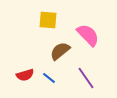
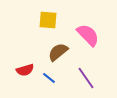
brown semicircle: moved 2 px left, 1 px down
red semicircle: moved 5 px up
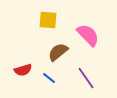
red semicircle: moved 2 px left
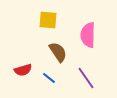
pink semicircle: rotated 135 degrees counterclockwise
brown semicircle: rotated 95 degrees clockwise
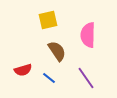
yellow square: rotated 18 degrees counterclockwise
brown semicircle: moved 1 px left, 1 px up
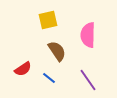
red semicircle: moved 1 px up; rotated 18 degrees counterclockwise
purple line: moved 2 px right, 2 px down
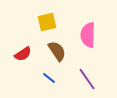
yellow square: moved 1 px left, 2 px down
red semicircle: moved 15 px up
purple line: moved 1 px left, 1 px up
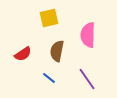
yellow square: moved 2 px right, 4 px up
brown semicircle: rotated 135 degrees counterclockwise
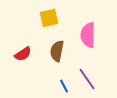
blue line: moved 15 px right, 8 px down; rotated 24 degrees clockwise
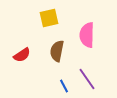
pink semicircle: moved 1 px left
red semicircle: moved 1 px left, 1 px down
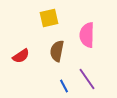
red semicircle: moved 1 px left, 1 px down
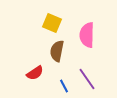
yellow square: moved 3 px right, 5 px down; rotated 36 degrees clockwise
red semicircle: moved 14 px right, 17 px down
